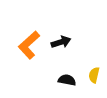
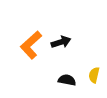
orange L-shape: moved 2 px right
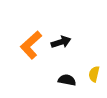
yellow semicircle: moved 1 px up
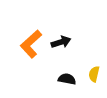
orange L-shape: moved 1 px up
black semicircle: moved 1 px up
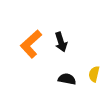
black arrow: rotated 90 degrees clockwise
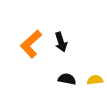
yellow semicircle: moved 1 px right, 6 px down; rotated 70 degrees clockwise
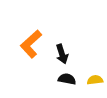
black arrow: moved 1 px right, 12 px down
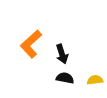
black semicircle: moved 2 px left, 1 px up
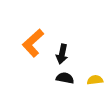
orange L-shape: moved 2 px right, 1 px up
black arrow: rotated 30 degrees clockwise
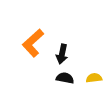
yellow semicircle: moved 1 px left, 2 px up
